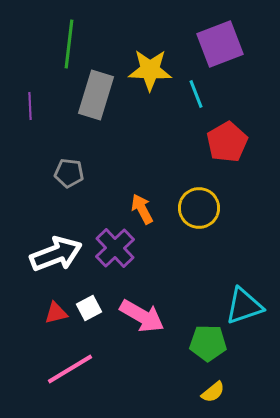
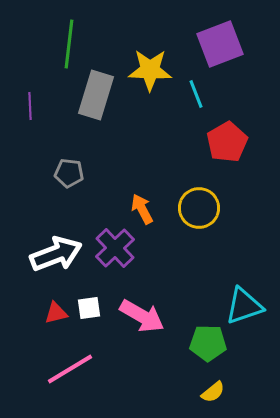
white square: rotated 20 degrees clockwise
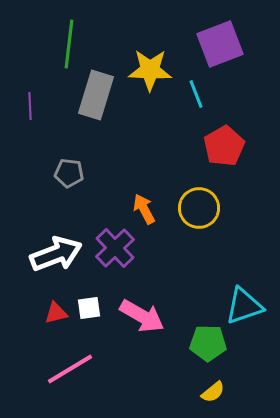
red pentagon: moved 3 px left, 4 px down
orange arrow: moved 2 px right
